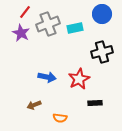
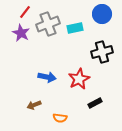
black rectangle: rotated 24 degrees counterclockwise
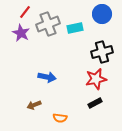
red star: moved 17 px right; rotated 15 degrees clockwise
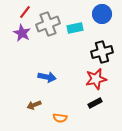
purple star: moved 1 px right
